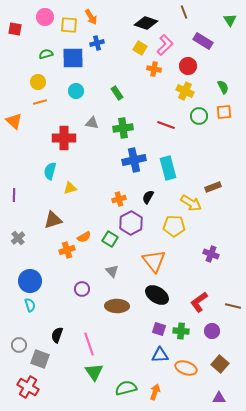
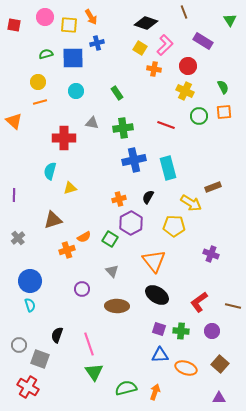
red square at (15, 29): moved 1 px left, 4 px up
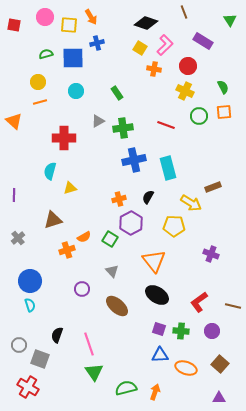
gray triangle at (92, 123): moved 6 px right, 2 px up; rotated 40 degrees counterclockwise
brown ellipse at (117, 306): rotated 40 degrees clockwise
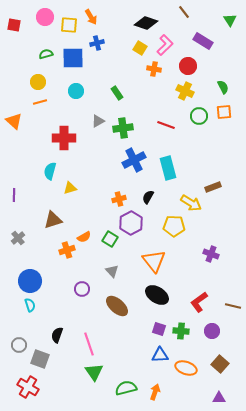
brown line at (184, 12): rotated 16 degrees counterclockwise
blue cross at (134, 160): rotated 15 degrees counterclockwise
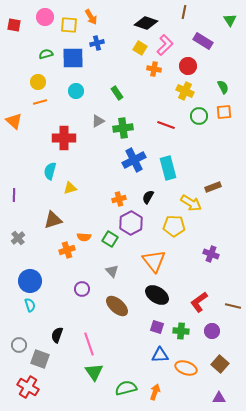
brown line at (184, 12): rotated 48 degrees clockwise
orange semicircle at (84, 237): rotated 32 degrees clockwise
purple square at (159, 329): moved 2 px left, 2 px up
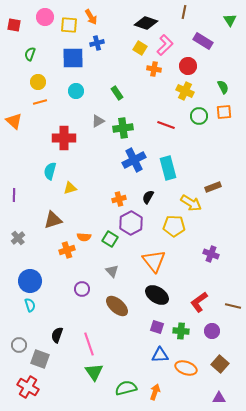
green semicircle at (46, 54): moved 16 px left; rotated 56 degrees counterclockwise
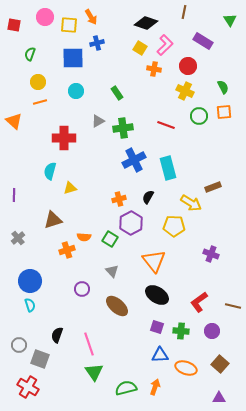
orange arrow at (155, 392): moved 5 px up
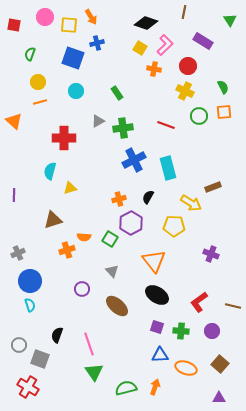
blue square at (73, 58): rotated 20 degrees clockwise
gray cross at (18, 238): moved 15 px down; rotated 16 degrees clockwise
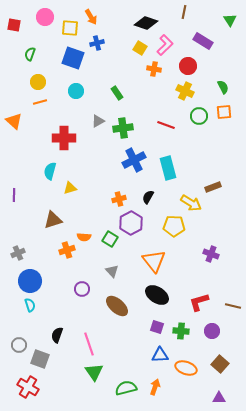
yellow square at (69, 25): moved 1 px right, 3 px down
red L-shape at (199, 302): rotated 20 degrees clockwise
